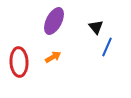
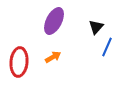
black triangle: rotated 21 degrees clockwise
red ellipse: rotated 8 degrees clockwise
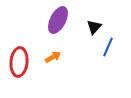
purple ellipse: moved 4 px right, 1 px up
black triangle: moved 2 px left
blue line: moved 1 px right
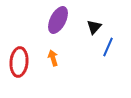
orange arrow: moved 1 px down; rotated 77 degrees counterclockwise
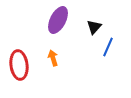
red ellipse: moved 3 px down; rotated 12 degrees counterclockwise
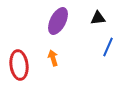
purple ellipse: moved 1 px down
black triangle: moved 4 px right, 9 px up; rotated 42 degrees clockwise
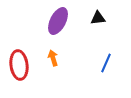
blue line: moved 2 px left, 16 px down
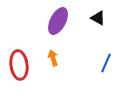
black triangle: rotated 35 degrees clockwise
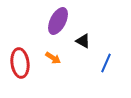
black triangle: moved 15 px left, 23 px down
orange arrow: rotated 140 degrees clockwise
red ellipse: moved 1 px right, 2 px up
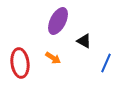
black triangle: moved 1 px right
